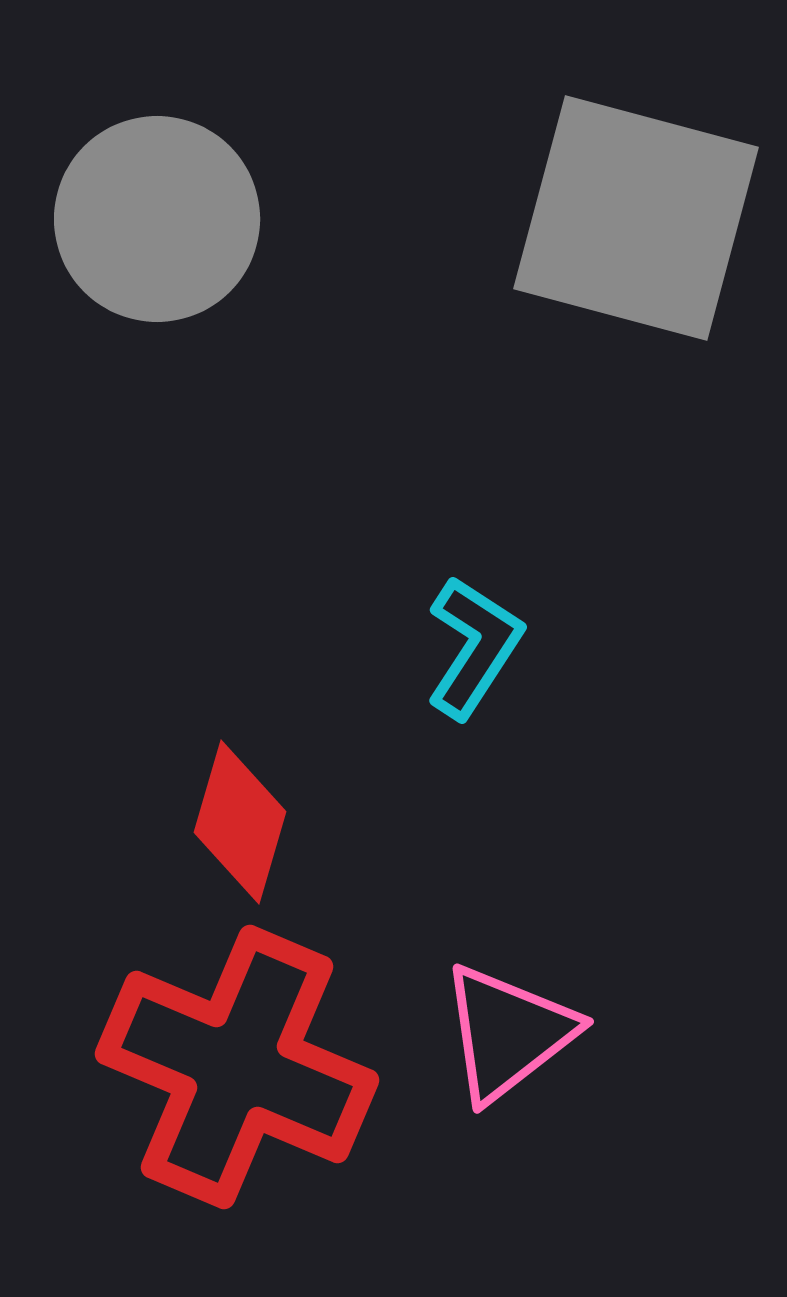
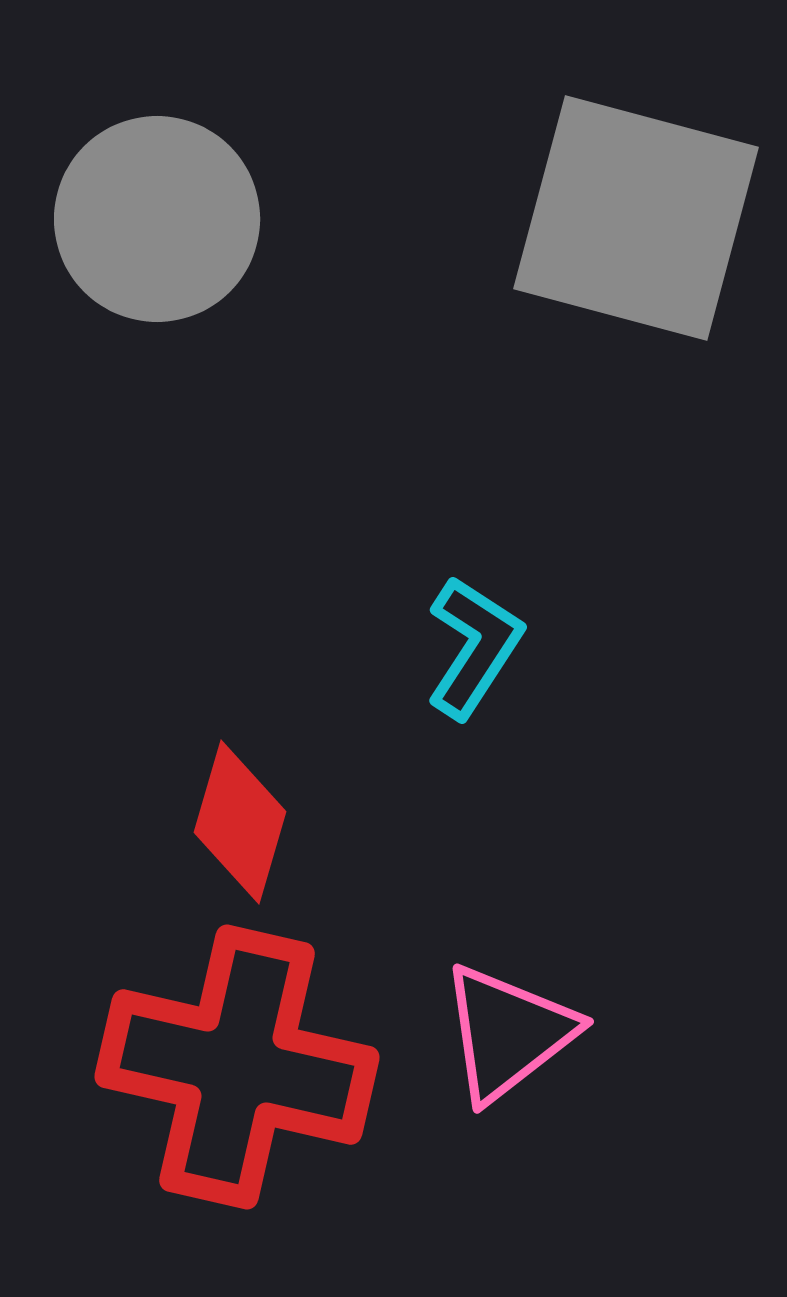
red cross: rotated 10 degrees counterclockwise
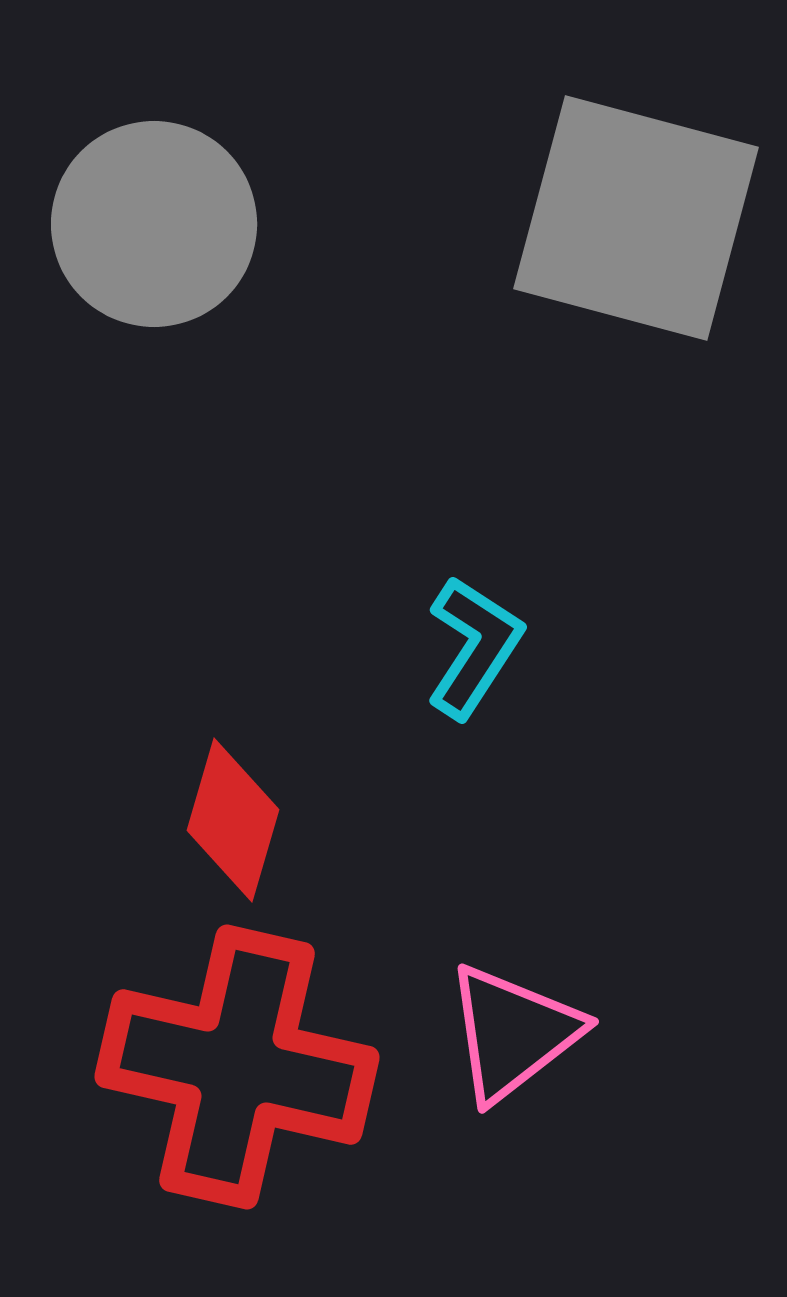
gray circle: moved 3 px left, 5 px down
red diamond: moved 7 px left, 2 px up
pink triangle: moved 5 px right
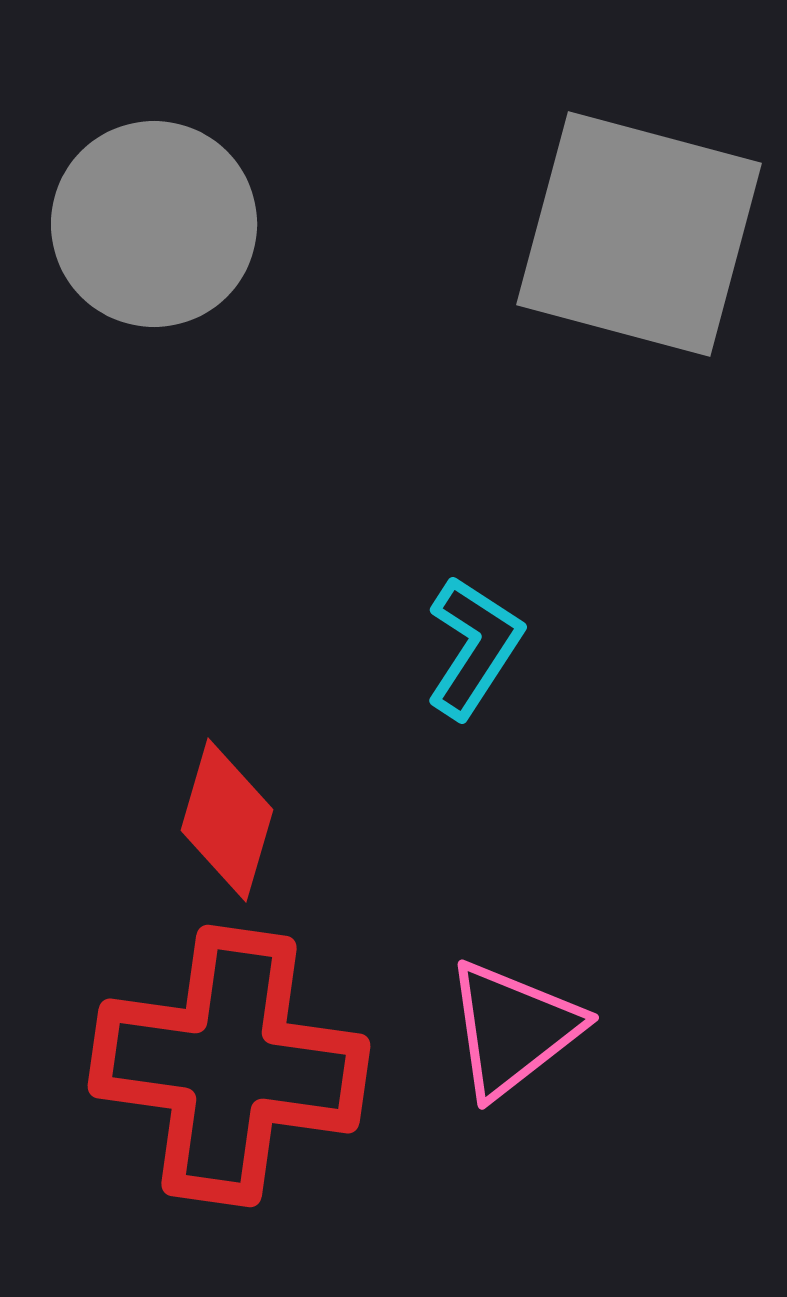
gray square: moved 3 px right, 16 px down
red diamond: moved 6 px left
pink triangle: moved 4 px up
red cross: moved 8 px left, 1 px up; rotated 5 degrees counterclockwise
